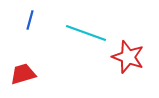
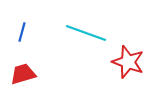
blue line: moved 8 px left, 12 px down
red star: moved 5 px down
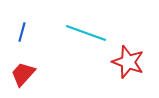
red trapezoid: rotated 32 degrees counterclockwise
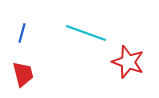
blue line: moved 1 px down
red trapezoid: rotated 124 degrees clockwise
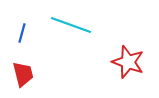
cyan line: moved 15 px left, 8 px up
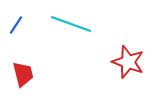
cyan line: moved 1 px up
blue line: moved 6 px left, 8 px up; rotated 18 degrees clockwise
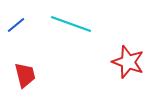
blue line: rotated 18 degrees clockwise
red trapezoid: moved 2 px right, 1 px down
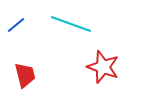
red star: moved 25 px left, 5 px down
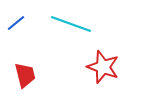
blue line: moved 2 px up
